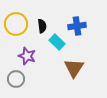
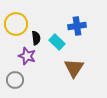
black semicircle: moved 6 px left, 12 px down
gray circle: moved 1 px left, 1 px down
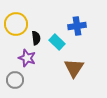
purple star: moved 2 px down
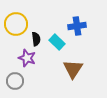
black semicircle: moved 1 px down
brown triangle: moved 1 px left, 1 px down
gray circle: moved 1 px down
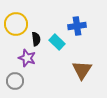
brown triangle: moved 9 px right, 1 px down
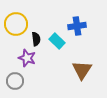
cyan rectangle: moved 1 px up
